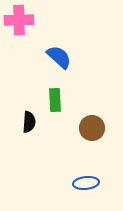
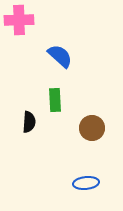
blue semicircle: moved 1 px right, 1 px up
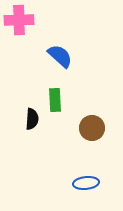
black semicircle: moved 3 px right, 3 px up
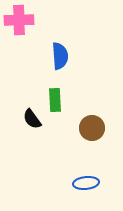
blue semicircle: rotated 44 degrees clockwise
black semicircle: rotated 140 degrees clockwise
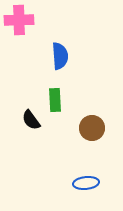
black semicircle: moved 1 px left, 1 px down
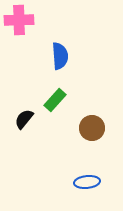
green rectangle: rotated 45 degrees clockwise
black semicircle: moved 7 px left, 1 px up; rotated 75 degrees clockwise
blue ellipse: moved 1 px right, 1 px up
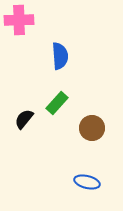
green rectangle: moved 2 px right, 3 px down
blue ellipse: rotated 20 degrees clockwise
